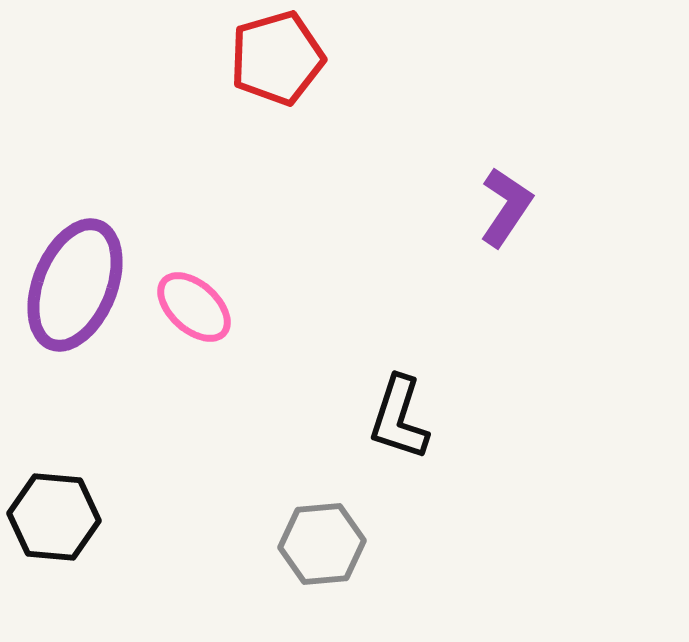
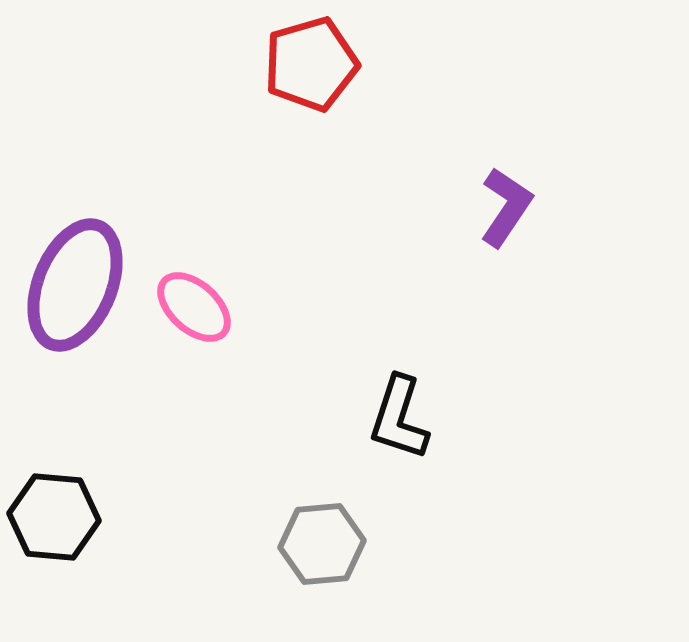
red pentagon: moved 34 px right, 6 px down
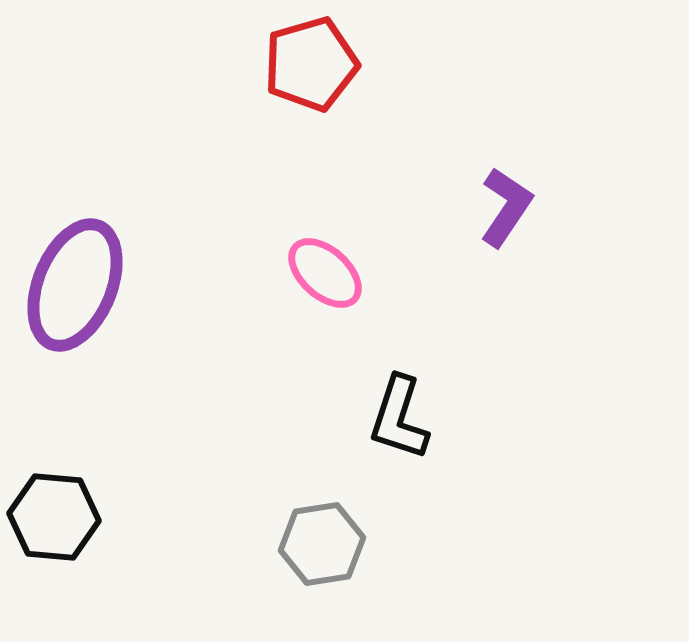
pink ellipse: moved 131 px right, 34 px up
gray hexagon: rotated 4 degrees counterclockwise
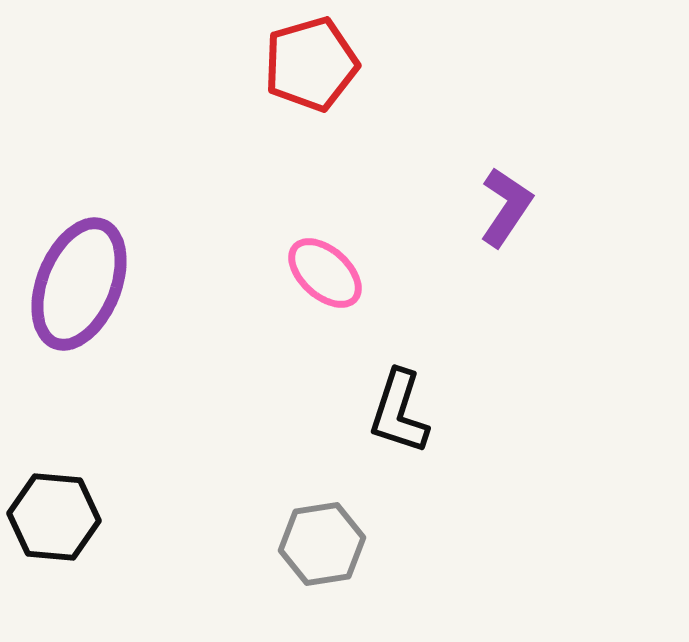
purple ellipse: moved 4 px right, 1 px up
black L-shape: moved 6 px up
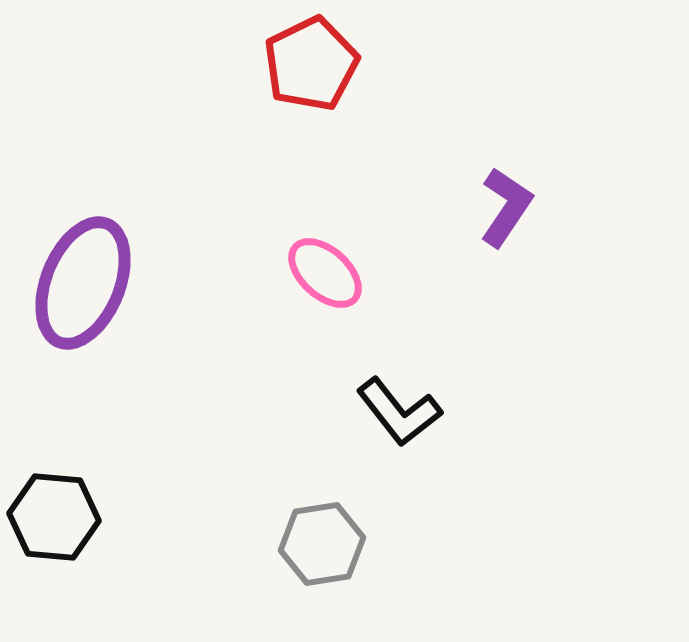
red pentagon: rotated 10 degrees counterclockwise
purple ellipse: moved 4 px right, 1 px up
black L-shape: rotated 56 degrees counterclockwise
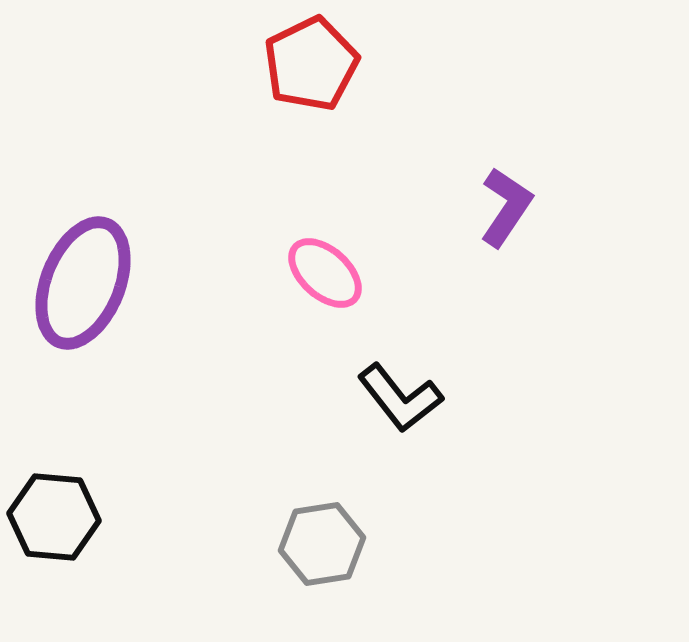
black L-shape: moved 1 px right, 14 px up
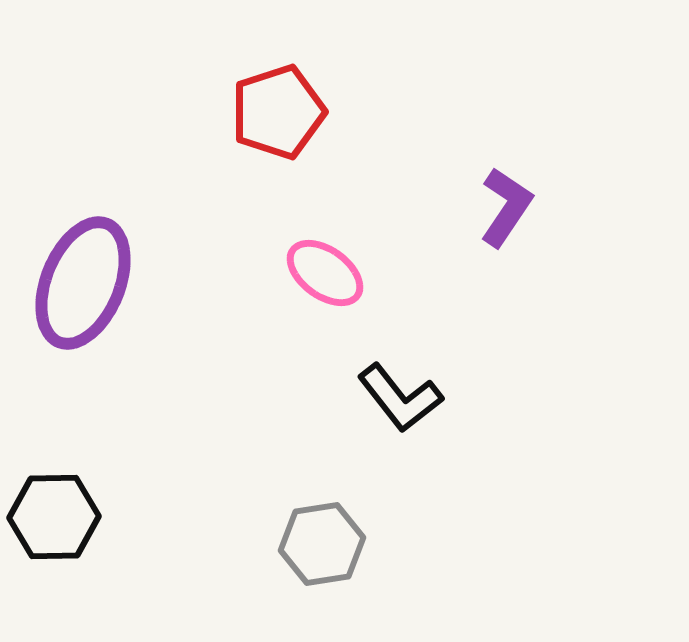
red pentagon: moved 33 px left, 48 px down; rotated 8 degrees clockwise
pink ellipse: rotated 6 degrees counterclockwise
black hexagon: rotated 6 degrees counterclockwise
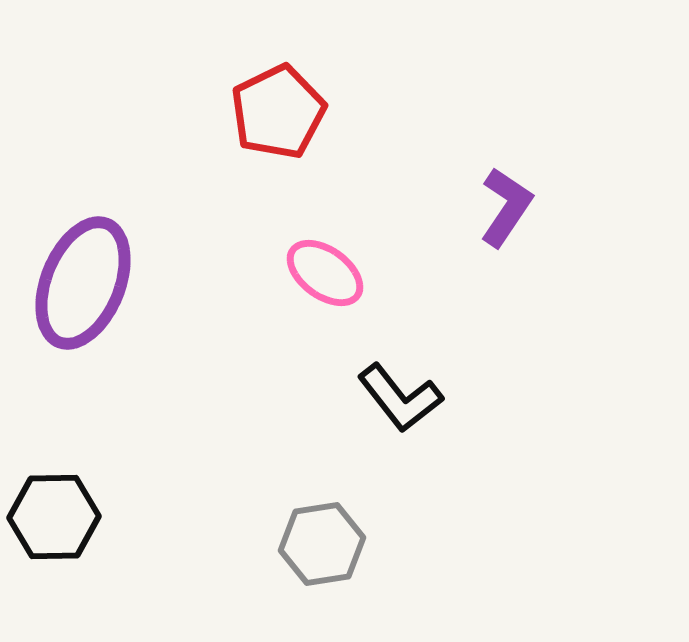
red pentagon: rotated 8 degrees counterclockwise
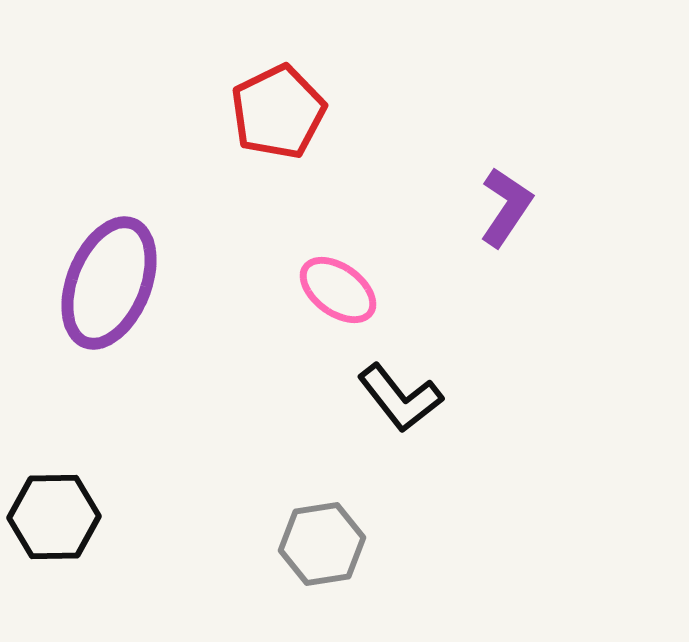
pink ellipse: moved 13 px right, 17 px down
purple ellipse: moved 26 px right
